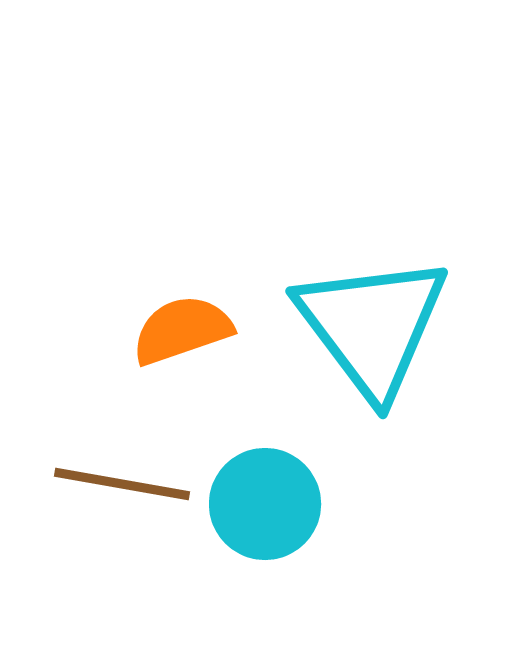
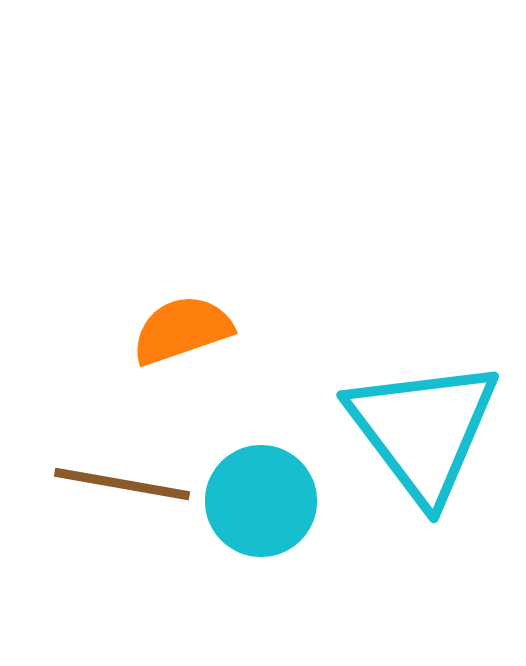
cyan triangle: moved 51 px right, 104 px down
cyan circle: moved 4 px left, 3 px up
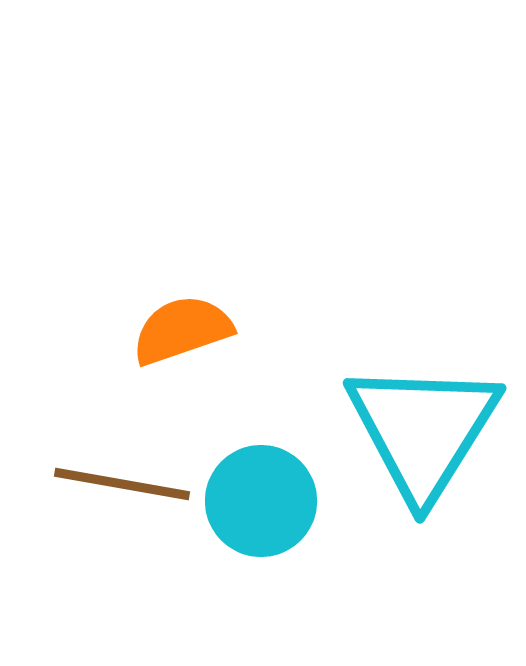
cyan triangle: rotated 9 degrees clockwise
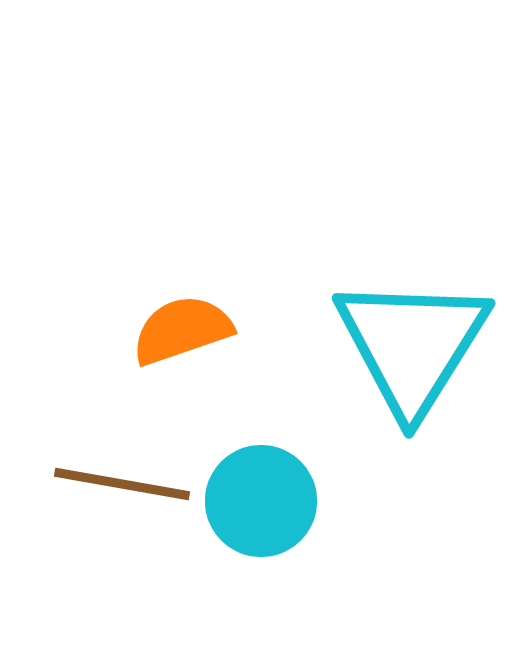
cyan triangle: moved 11 px left, 85 px up
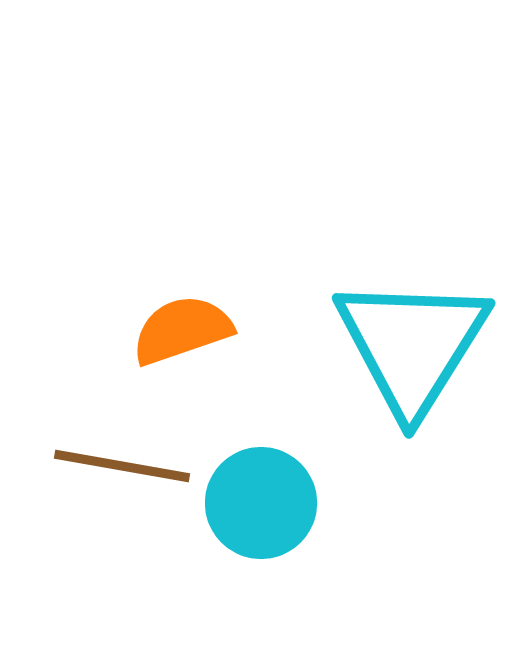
brown line: moved 18 px up
cyan circle: moved 2 px down
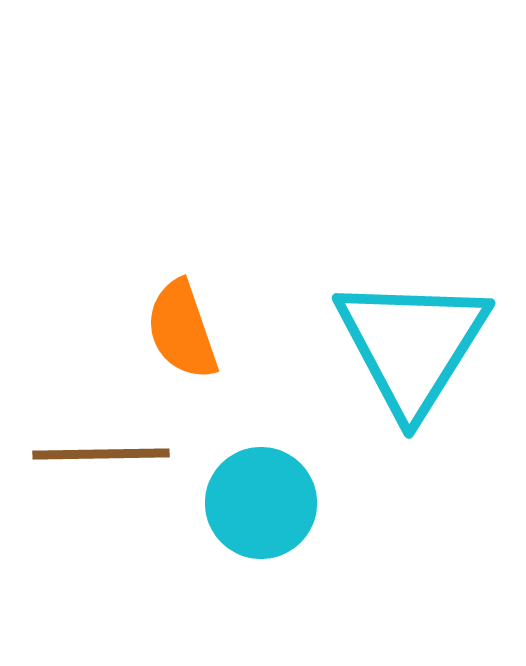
orange semicircle: rotated 90 degrees counterclockwise
brown line: moved 21 px left, 12 px up; rotated 11 degrees counterclockwise
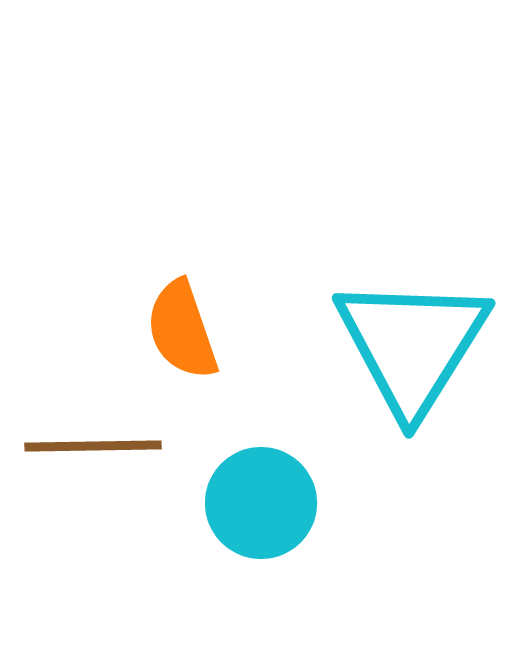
brown line: moved 8 px left, 8 px up
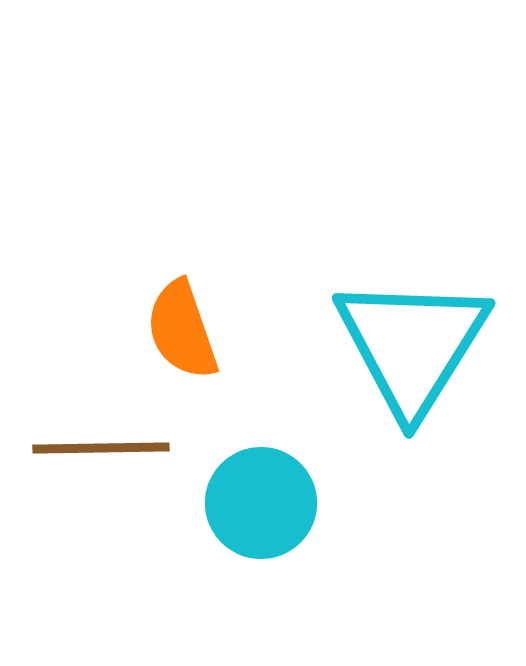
brown line: moved 8 px right, 2 px down
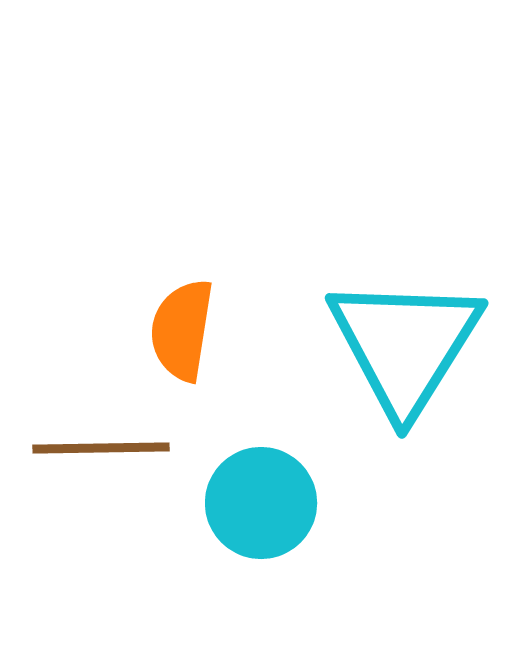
orange semicircle: rotated 28 degrees clockwise
cyan triangle: moved 7 px left
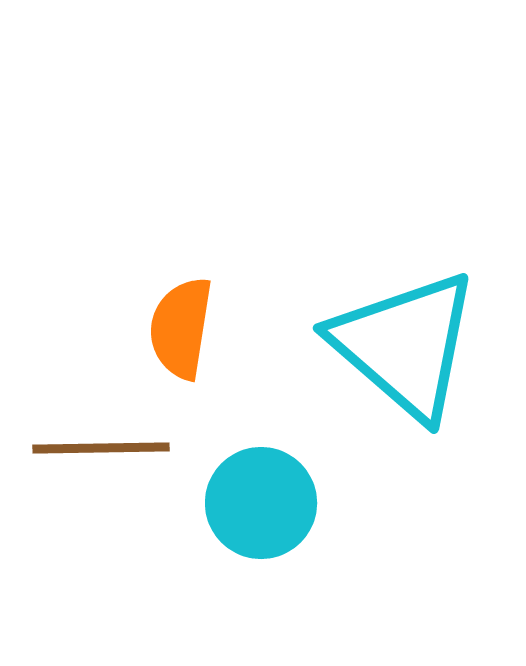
orange semicircle: moved 1 px left, 2 px up
cyan triangle: rotated 21 degrees counterclockwise
